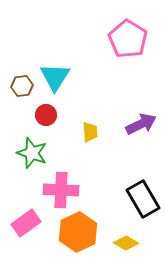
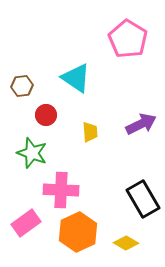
cyan triangle: moved 21 px right, 1 px down; rotated 28 degrees counterclockwise
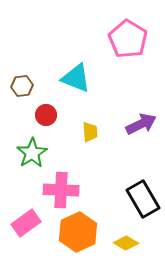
cyan triangle: rotated 12 degrees counterclockwise
green star: rotated 20 degrees clockwise
